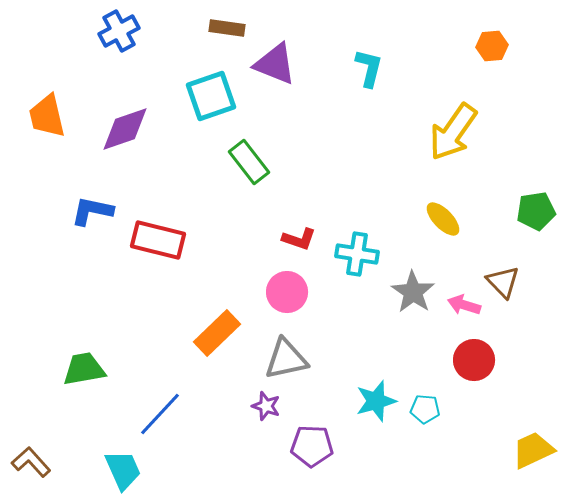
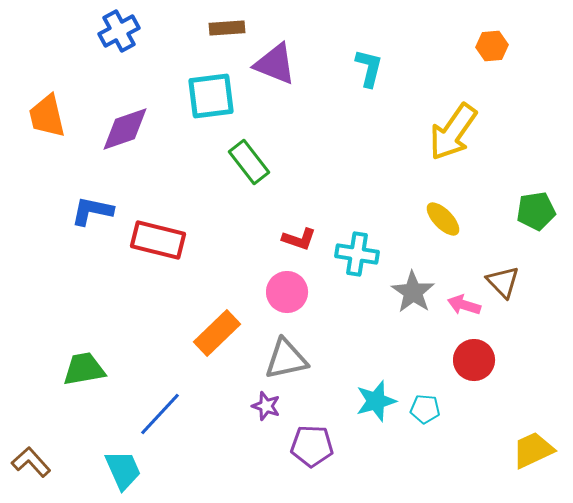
brown rectangle: rotated 12 degrees counterclockwise
cyan square: rotated 12 degrees clockwise
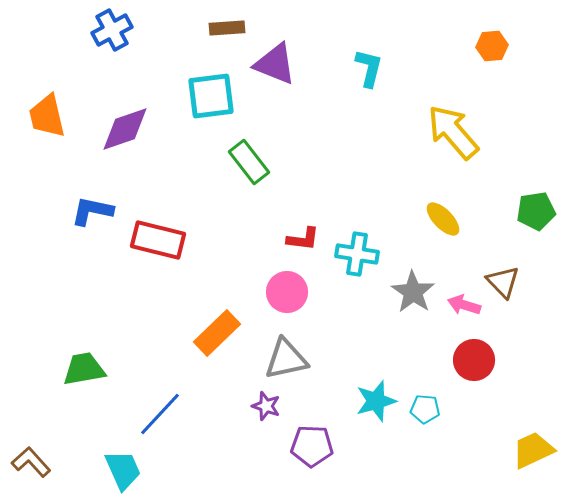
blue cross: moved 7 px left, 1 px up
yellow arrow: rotated 104 degrees clockwise
red L-shape: moved 4 px right; rotated 12 degrees counterclockwise
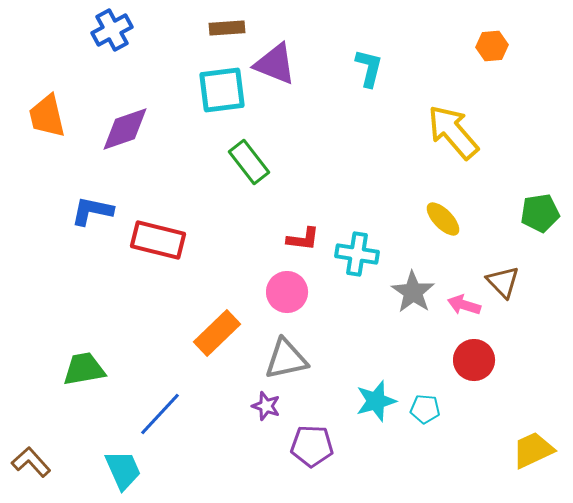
cyan square: moved 11 px right, 6 px up
green pentagon: moved 4 px right, 2 px down
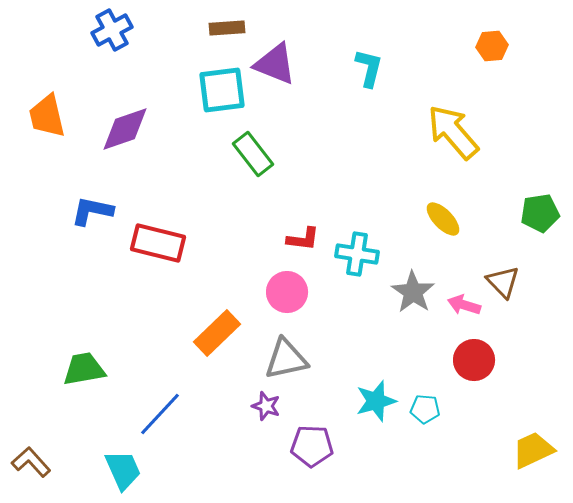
green rectangle: moved 4 px right, 8 px up
red rectangle: moved 3 px down
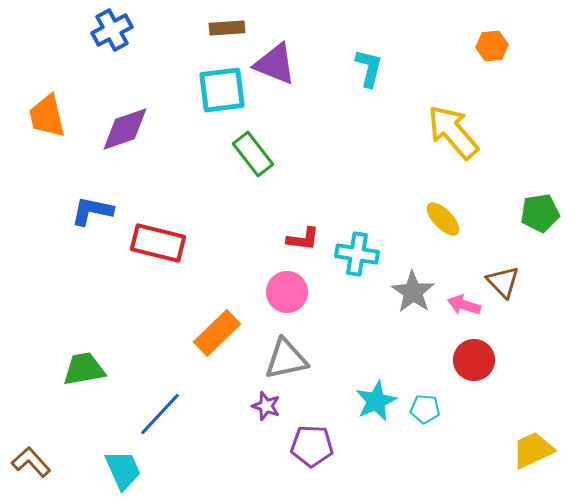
cyan star: rotated 9 degrees counterclockwise
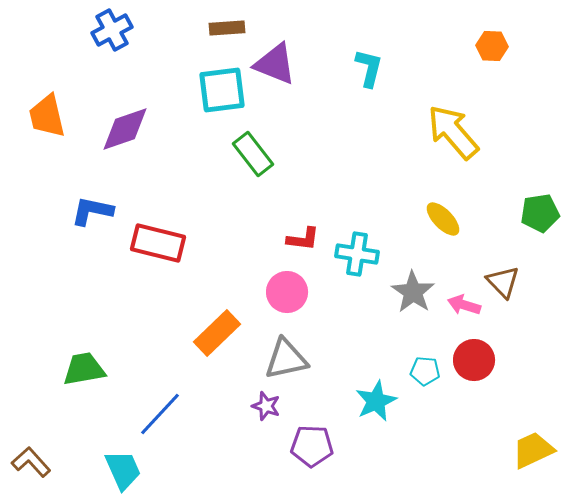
orange hexagon: rotated 8 degrees clockwise
cyan pentagon: moved 38 px up
